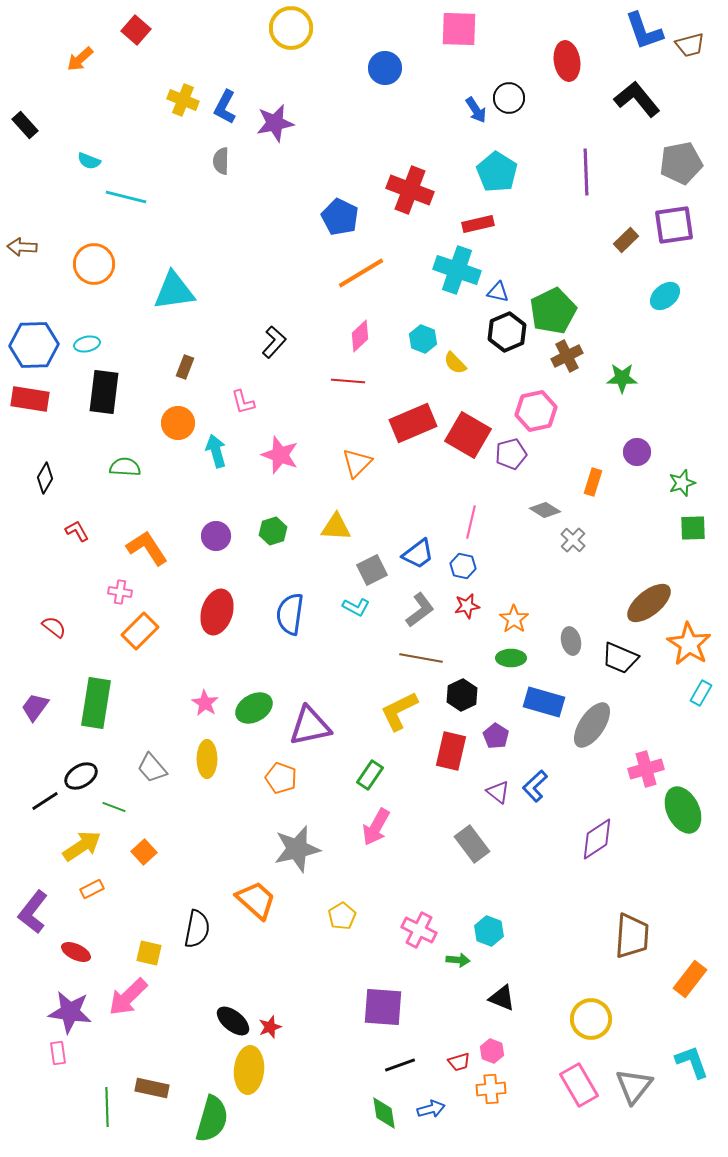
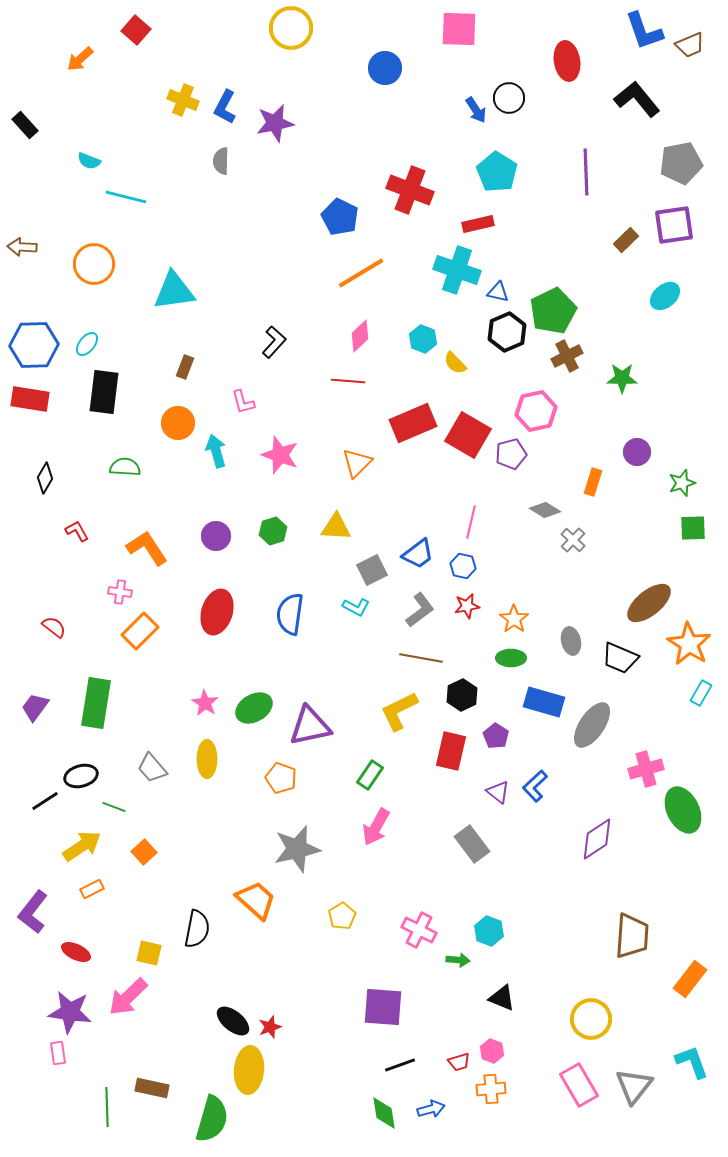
brown trapezoid at (690, 45): rotated 8 degrees counterclockwise
cyan ellipse at (87, 344): rotated 40 degrees counterclockwise
black ellipse at (81, 776): rotated 16 degrees clockwise
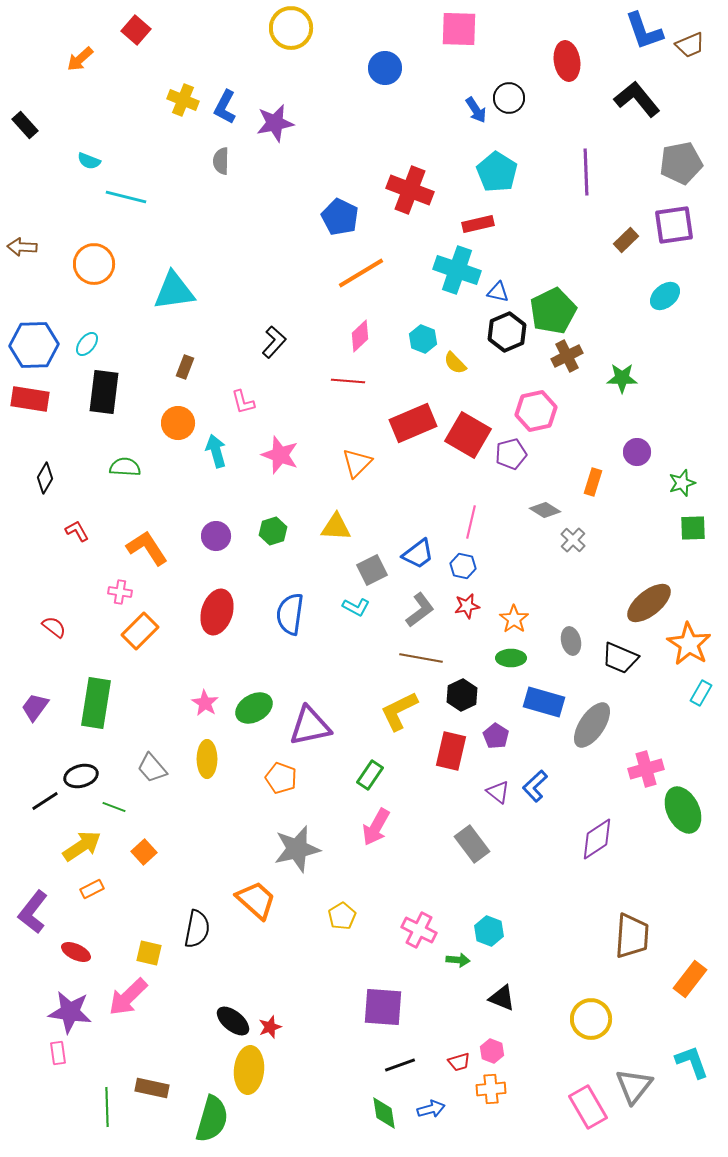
pink rectangle at (579, 1085): moved 9 px right, 22 px down
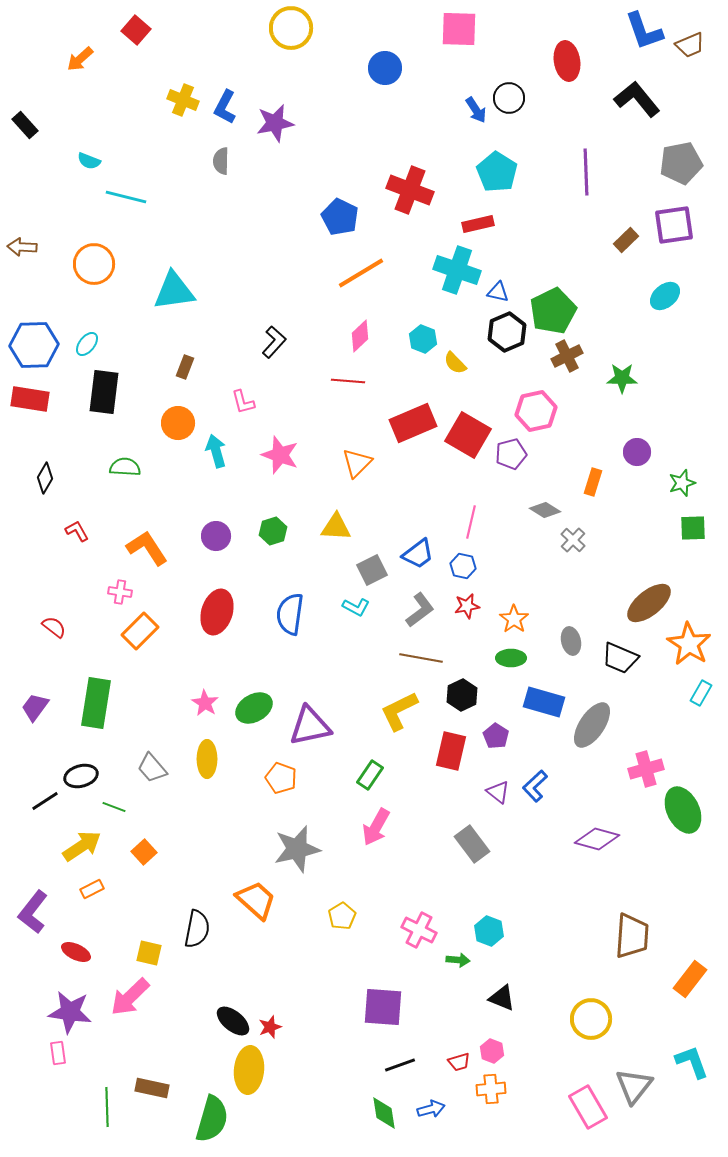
purple diamond at (597, 839): rotated 48 degrees clockwise
pink arrow at (128, 997): moved 2 px right
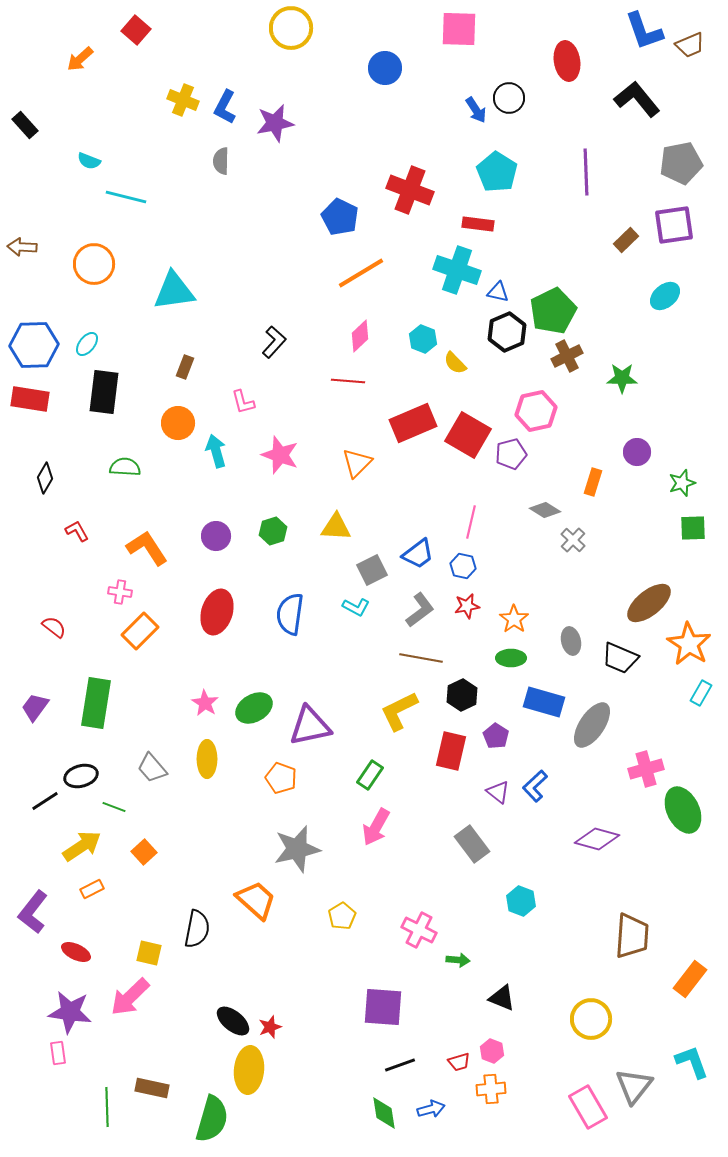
red rectangle at (478, 224): rotated 20 degrees clockwise
cyan hexagon at (489, 931): moved 32 px right, 30 px up
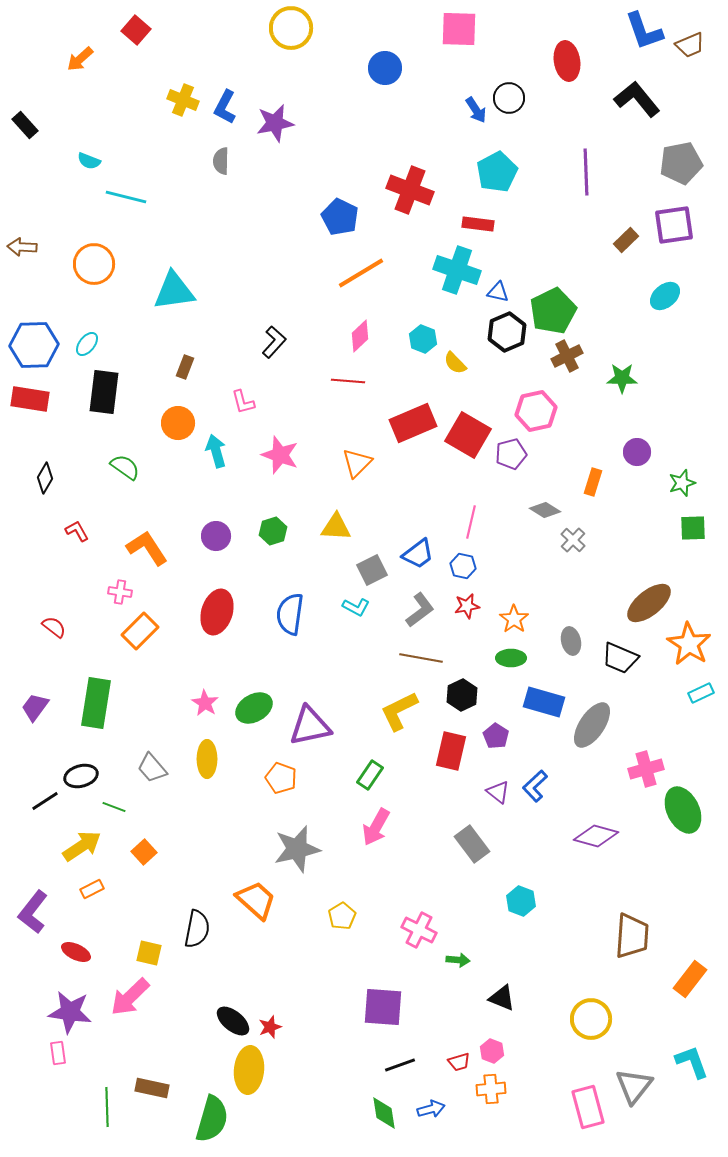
cyan pentagon at (497, 172): rotated 12 degrees clockwise
green semicircle at (125, 467): rotated 32 degrees clockwise
cyan rectangle at (701, 693): rotated 35 degrees clockwise
purple diamond at (597, 839): moved 1 px left, 3 px up
pink rectangle at (588, 1107): rotated 15 degrees clockwise
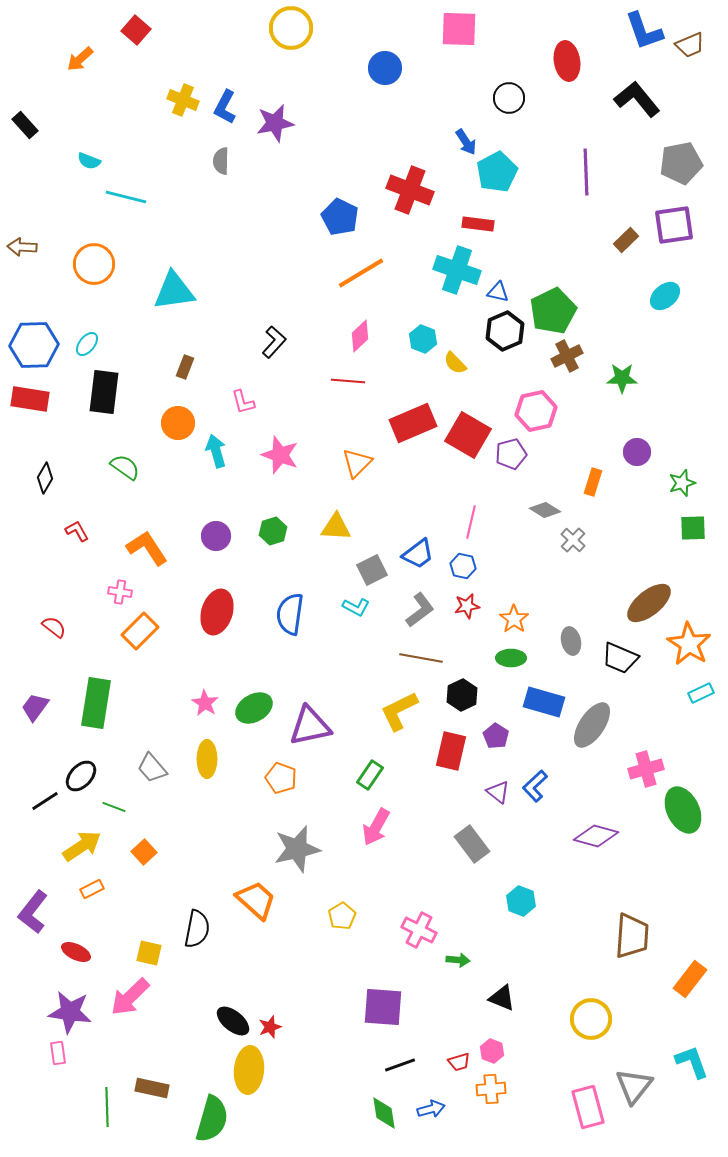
blue arrow at (476, 110): moved 10 px left, 32 px down
black hexagon at (507, 332): moved 2 px left, 1 px up
black ellipse at (81, 776): rotated 32 degrees counterclockwise
